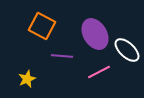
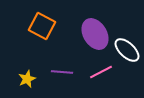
purple line: moved 16 px down
pink line: moved 2 px right
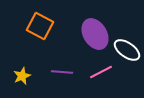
orange square: moved 2 px left
white ellipse: rotated 8 degrees counterclockwise
yellow star: moved 5 px left, 3 px up
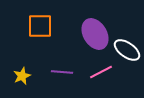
orange square: rotated 28 degrees counterclockwise
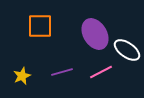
purple line: rotated 20 degrees counterclockwise
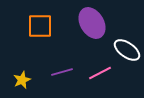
purple ellipse: moved 3 px left, 11 px up
pink line: moved 1 px left, 1 px down
yellow star: moved 4 px down
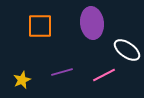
purple ellipse: rotated 24 degrees clockwise
pink line: moved 4 px right, 2 px down
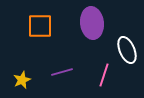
white ellipse: rotated 32 degrees clockwise
pink line: rotated 45 degrees counterclockwise
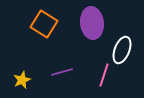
orange square: moved 4 px right, 2 px up; rotated 32 degrees clockwise
white ellipse: moved 5 px left; rotated 44 degrees clockwise
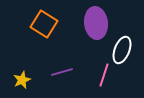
purple ellipse: moved 4 px right
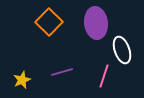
orange square: moved 5 px right, 2 px up; rotated 12 degrees clockwise
white ellipse: rotated 40 degrees counterclockwise
pink line: moved 1 px down
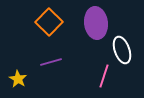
purple line: moved 11 px left, 10 px up
yellow star: moved 4 px left, 1 px up; rotated 18 degrees counterclockwise
